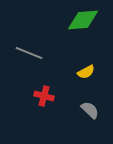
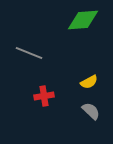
yellow semicircle: moved 3 px right, 10 px down
red cross: rotated 24 degrees counterclockwise
gray semicircle: moved 1 px right, 1 px down
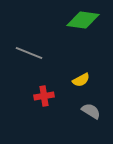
green diamond: rotated 12 degrees clockwise
yellow semicircle: moved 8 px left, 2 px up
gray semicircle: rotated 12 degrees counterclockwise
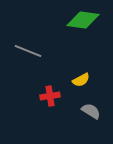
gray line: moved 1 px left, 2 px up
red cross: moved 6 px right
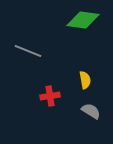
yellow semicircle: moved 4 px right; rotated 72 degrees counterclockwise
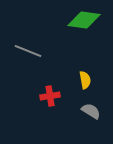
green diamond: moved 1 px right
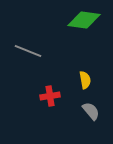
gray semicircle: rotated 18 degrees clockwise
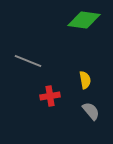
gray line: moved 10 px down
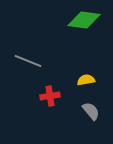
yellow semicircle: moved 1 px right; rotated 90 degrees counterclockwise
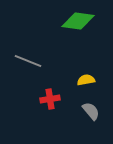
green diamond: moved 6 px left, 1 px down
red cross: moved 3 px down
